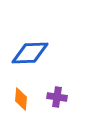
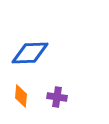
orange diamond: moved 3 px up
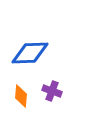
purple cross: moved 5 px left, 6 px up; rotated 12 degrees clockwise
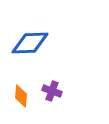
blue diamond: moved 10 px up
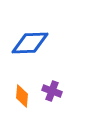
orange diamond: moved 1 px right
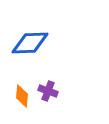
purple cross: moved 4 px left
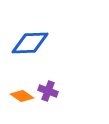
orange diamond: rotated 60 degrees counterclockwise
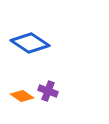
blue diamond: rotated 36 degrees clockwise
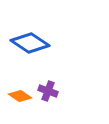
orange diamond: moved 2 px left
